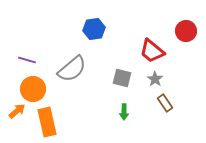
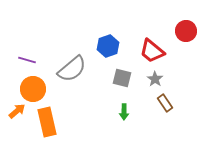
blue hexagon: moved 14 px right, 17 px down; rotated 10 degrees counterclockwise
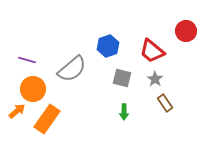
orange rectangle: moved 3 px up; rotated 48 degrees clockwise
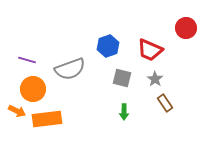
red circle: moved 3 px up
red trapezoid: moved 2 px left, 1 px up; rotated 16 degrees counterclockwise
gray semicircle: moved 2 px left; rotated 20 degrees clockwise
orange arrow: rotated 66 degrees clockwise
orange rectangle: rotated 48 degrees clockwise
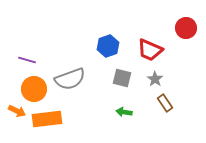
gray semicircle: moved 10 px down
orange circle: moved 1 px right
green arrow: rotated 98 degrees clockwise
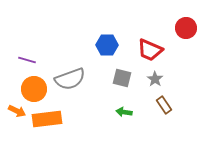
blue hexagon: moved 1 px left, 1 px up; rotated 20 degrees clockwise
brown rectangle: moved 1 px left, 2 px down
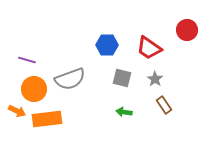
red circle: moved 1 px right, 2 px down
red trapezoid: moved 1 px left, 2 px up; rotated 12 degrees clockwise
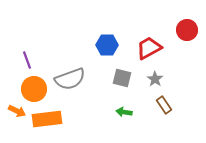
red trapezoid: rotated 116 degrees clockwise
purple line: rotated 54 degrees clockwise
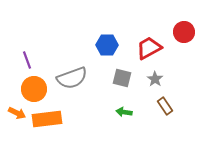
red circle: moved 3 px left, 2 px down
gray semicircle: moved 2 px right, 1 px up
brown rectangle: moved 1 px right, 1 px down
orange arrow: moved 2 px down
